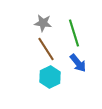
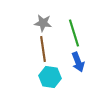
brown line: moved 3 px left; rotated 25 degrees clockwise
blue arrow: moved 1 px up; rotated 18 degrees clockwise
cyan hexagon: rotated 25 degrees counterclockwise
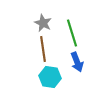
gray star: rotated 18 degrees clockwise
green line: moved 2 px left
blue arrow: moved 1 px left
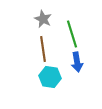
gray star: moved 4 px up
green line: moved 1 px down
blue arrow: rotated 12 degrees clockwise
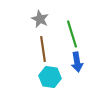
gray star: moved 3 px left
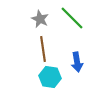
green line: moved 16 px up; rotated 28 degrees counterclockwise
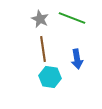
green line: rotated 24 degrees counterclockwise
blue arrow: moved 3 px up
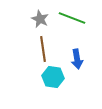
cyan hexagon: moved 3 px right
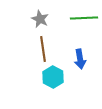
green line: moved 12 px right; rotated 24 degrees counterclockwise
blue arrow: moved 3 px right
cyan hexagon: rotated 20 degrees clockwise
